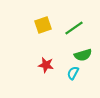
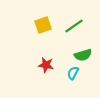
green line: moved 2 px up
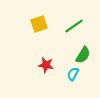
yellow square: moved 4 px left, 1 px up
green semicircle: rotated 42 degrees counterclockwise
cyan semicircle: moved 1 px down
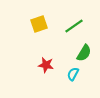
green semicircle: moved 1 px right, 2 px up
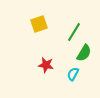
green line: moved 6 px down; rotated 24 degrees counterclockwise
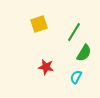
red star: moved 2 px down
cyan semicircle: moved 3 px right, 3 px down
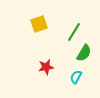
red star: rotated 21 degrees counterclockwise
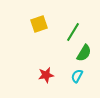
green line: moved 1 px left
red star: moved 8 px down
cyan semicircle: moved 1 px right, 1 px up
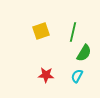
yellow square: moved 2 px right, 7 px down
green line: rotated 18 degrees counterclockwise
red star: rotated 14 degrees clockwise
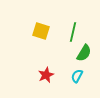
yellow square: rotated 36 degrees clockwise
red star: rotated 28 degrees counterclockwise
